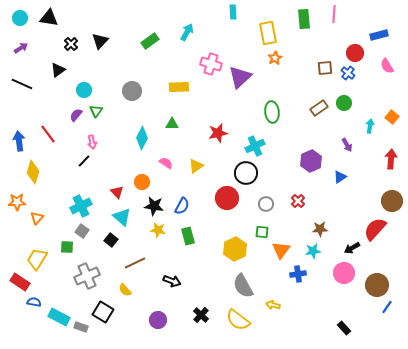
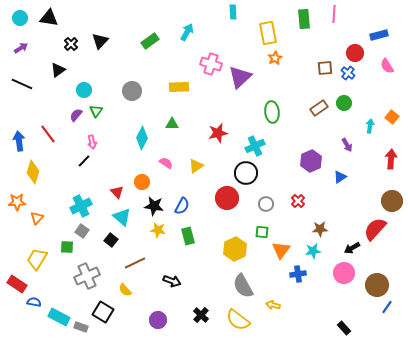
red rectangle at (20, 282): moved 3 px left, 2 px down
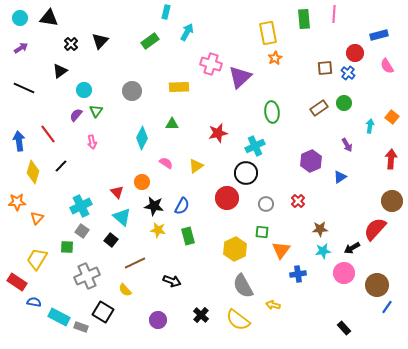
cyan rectangle at (233, 12): moved 67 px left; rotated 16 degrees clockwise
black triangle at (58, 70): moved 2 px right, 1 px down
black line at (22, 84): moved 2 px right, 4 px down
black line at (84, 161): moved 23 px left, 5 px down
cyan star at (313, 251): moved 10 px right
red rectangle at (17, 284): moved 2 px up
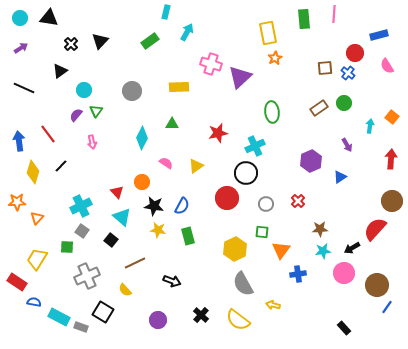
gray semicircle at (243, 286): moved 2 px up
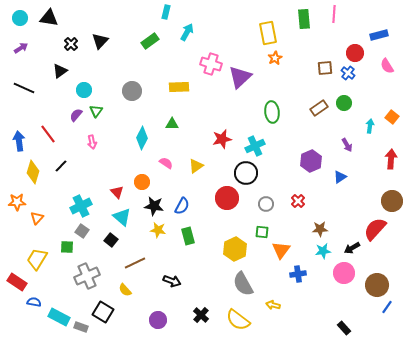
red star at (218, 133): moved 4 px right, 6 px down
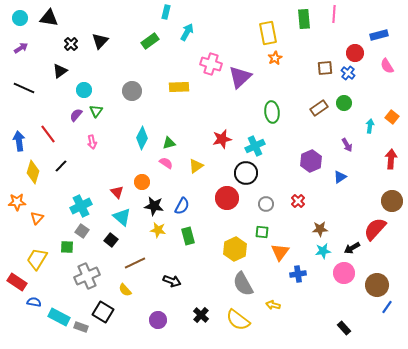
green triangle at (172, 124): moved 3 px left, 19 px down; rotated 16 degrees counterclockwise
orange triangle at (281, 250): moved 1 px left, 2 px down
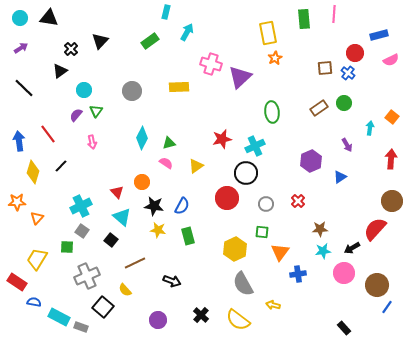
black cross at (71, 44): moved 5 px down
pink semicircle at (387, 66): moved 4 px right, 6 px up; rotated 84 degrees counterclockwise
black line at (24, 88): rotated 20 degrees clockwise
cyan arrow at (370, 126): moved 2 px down
black square at (103, 312): moved 5 px up; rotated 10 degrees clockwise
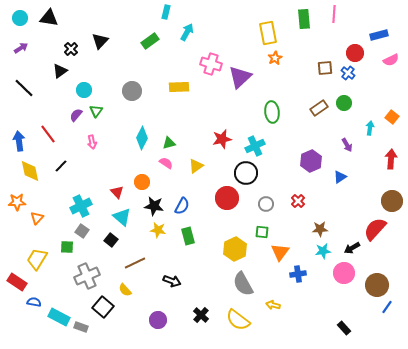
yellow diamond at (33, 172): moved 3 px left, 1 px up; rotated 30 degrees counterclockwise
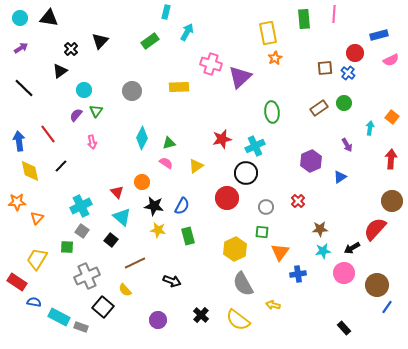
gray circle at (266, 204): moved 3 px down
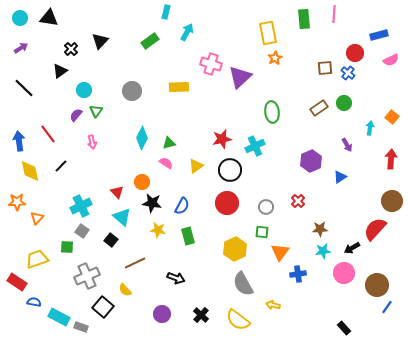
black circle at (246, 173): moved 16 px left, 3 px up
red circle at (227, 198): moved 5 px down
black star at (154, 206): moved 2 px left, 3 px up
yellow trapezoid at (37, 259): rotated 40 degrees clockwise
black arrow at (172, 281): moved 4 px right, 3 px up
purple circle at (158, 320): moved 4 px right, 6 px up
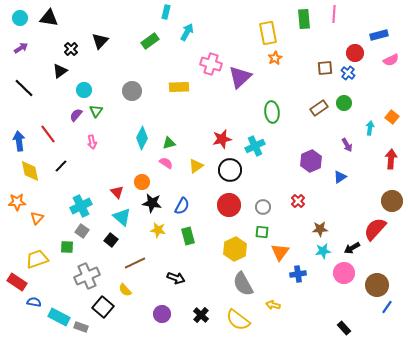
red circle at (227, 203): moved 2 px right, 2 px down
gray circle at (266, 207): moved 3 px left
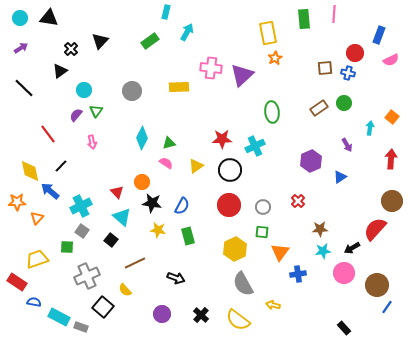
blue rectangle at (379, 35): rotated 54 degrees counterclockwise
pink cross at (211, 64): moved 4 px down; rotated 10 degrees counterclockwise
blue cross at (348, 73): rotated 24 degrees counterclockwise
purple triangle at (240, 77): moved 2 px right, 2 px up
red star at (222, 139): rotated 12 degrees clockwise
blue arrow at (19, 141): moved 31 px right, 50 px down; rotated 42 degrees counterclockwise
